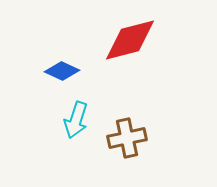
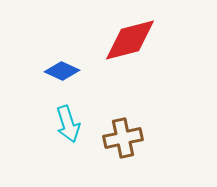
cyan arrow: moved 8 px left, 4 px down; rotated 36 degrees counterclockwise
brown cross: moved 4 px left
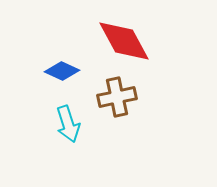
red diamond: moved 6 px left, 1 px down; rotated 76 degrees clockwise
brown cross: moved 6 px left, 41 px up
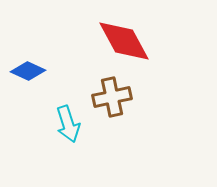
blue diamond: moved 34 px left
brown cross: moved 5 px left
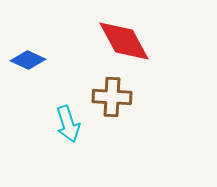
blue diamond: moved 11 px up
brown cross: rotated 15 degrees clockwise
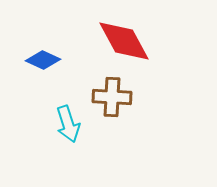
blue diamond: moved 15 px right
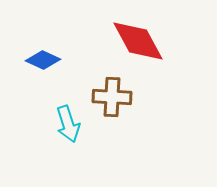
red diamond: moved 14 px right
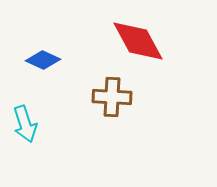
cyan arrow: moved 43 px left
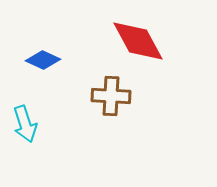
brown cross: moved 1 px left, 1 px up
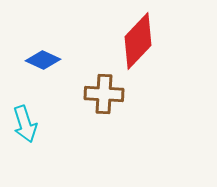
red diamond: rotated 72 degrees clockwise
brown cross: moved 7 px left, 2 px up
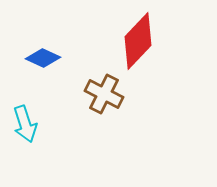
blue diamond: moved 2 px up
brown cross: rotated 24 degrees clockwise
